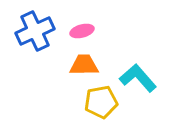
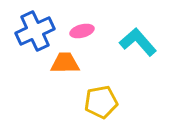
orange trapezoid: moved 19 px left, 2 px up
cyan L-shape: moved 36 px up
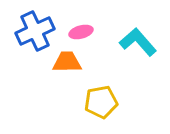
pink ellipse: moved 1 px left, 1 px down
orange trapezoid: moved 2 px right, 1 px up
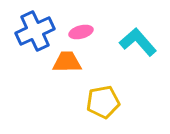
yellow pentagon: moved 2 px right
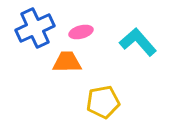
blue cross: moved 3 px up
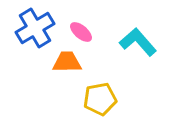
blue cross: rotated 6 degrees counterclockwise
pink ellipse: rotated 55 degrees clockwise
yellow pentagon: moved 3 px left, 3 px up
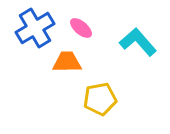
pink ellipse: moved 4 px up
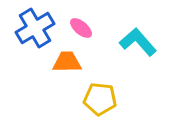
yellow pentagon: rotated 16 degrees clockwise
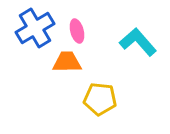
pink ellipse: moved 4 px left, 3 px down; rotated 35 degrees clockwise
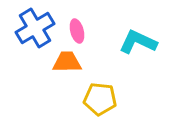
cyan L-shape: rotated 24 degrees counterclockwise
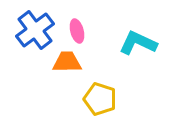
blue cross: moved 2 px down; rotated 6 degrees counterclockwise
cyan L-shape: moved 1 px down
yellow pentagon: rotated 12 degrees clockwise
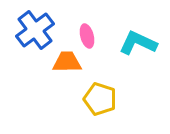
pink ellipse: moved 10 px right, 5 px down
